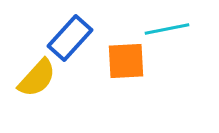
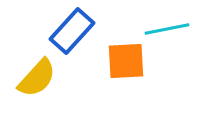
blue rectangle: moved 2 px right, 7 px up
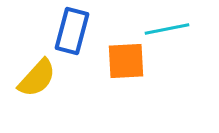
blue rectangle: rotated 27 degrees counterclockwise
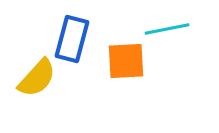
blue rectangle: moved 8 px down
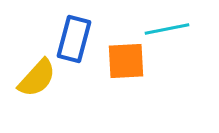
blue rectangle: moved 2 px right
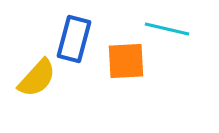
cyan line: rotated 24 degrees clockwise
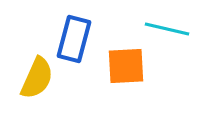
orange square: moved 5 px down
yellow semicircle: rotated 18 degrees counterclockwise
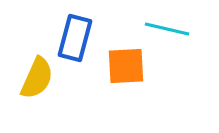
blue rectangle: moved 1 px right, 1 px up
